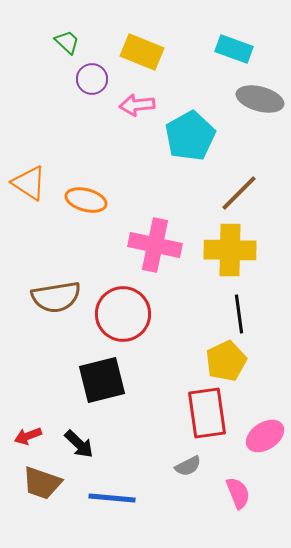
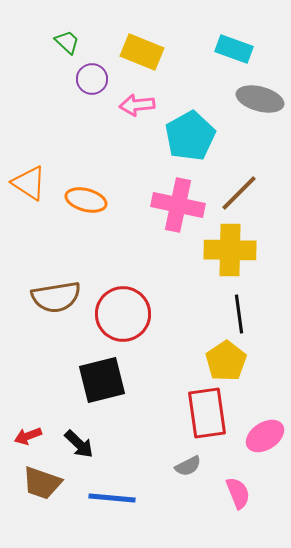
pink cross: moved 23 px right, 40 px up
yellow pentagon: rotated 9 degrees counterclockwise
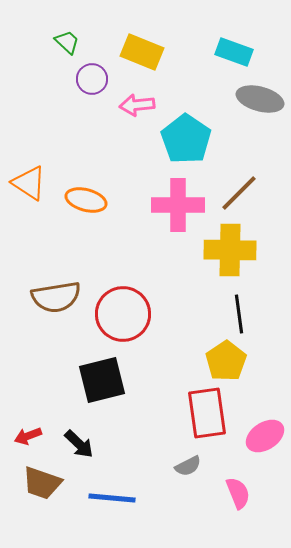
cyan rectangle: moved 3 px down
cyan pentagon: moved 4 px left, 3 px down; rotated 9 degrees counterclockwise
pink cross: rotated 12 degrees counterclockwise
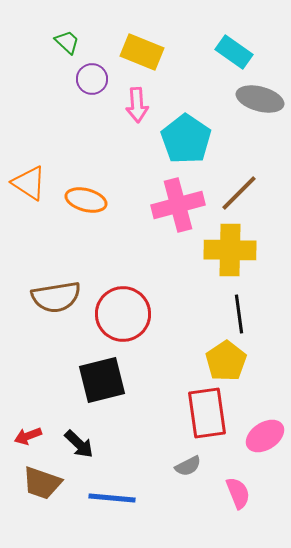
cyan rectangle: rotated 15 degrees clockwise
pink arrow: rotated 88 degrees counterclockwise
pink cross: rotated 15 degrees counterclockwise
